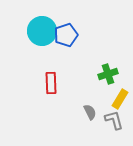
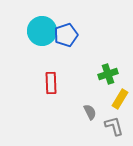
gray L-shape: moved 6 px down
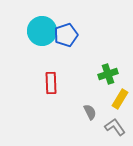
gray L-shape: moved 1 px right, 1 px down; rotated 20 degrees counterclockwise
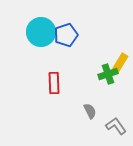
cyan circle: moved 1 px left, 1 px down
red rectangle: moved 3 px right
yellow rectangle: moved 36 px up
gray semicircle: moved 1 px up
gray L-shape: moved 1 px right, 1 px up
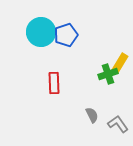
gray semicircle: moved 2 px right, 4 px down
gray L-shape: moved 2 px right, 2 px up
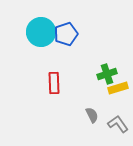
blue pentagon: moved 1 px up
yellow rectangle: moved 2 px left, 25 px down; rotated 42 degrees clockwise
green cross: moved 1 px left
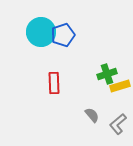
blue pentagon: moved 3 px left, 1 px down
yellow rectangle: moved 2 px right, 2 px up
gray semicircle: rotated 14 degrees counterclockwise
gray L-shape: rotated 95 degrees counterclockwise
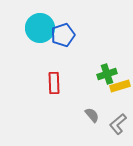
cyan circle: moved 1 px left, 4 px up
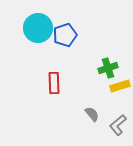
cyan circle: moved 2 px left
blue pentagon: moved 2 px right
green cross: moved 1 px right, 6 px up
gray semicircle: moved 1 px up
gray L-shape: moved 1 px down
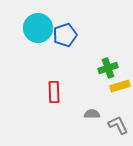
red rectangle: moved 9 px down
gray semicircle: rotated 49 degrees counterclockwise
gray L-shape: rotated 105 degrees clockwise
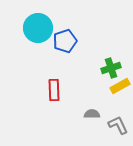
blue pentagon: moved 6 px down
green cross: moved 3 px right
yellow rectangle: rotated 12 degrees counterclockwise
red rectangle: moved 2 px up
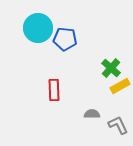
blue pentagon: moved 2 px up; rotated 25 degrees clockwise
green cross: rotated 30 degrees counterclockwise
